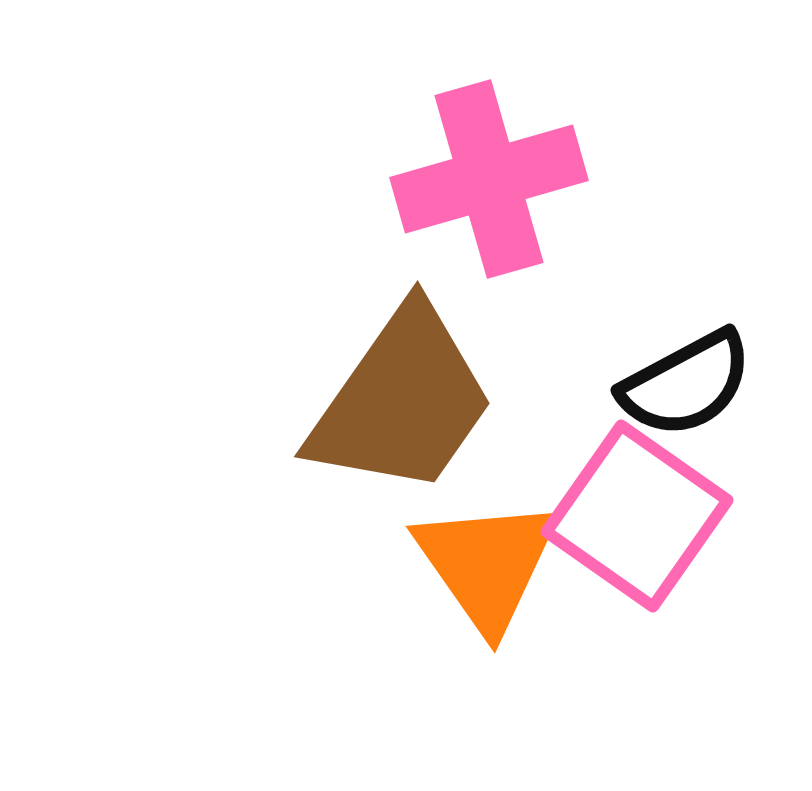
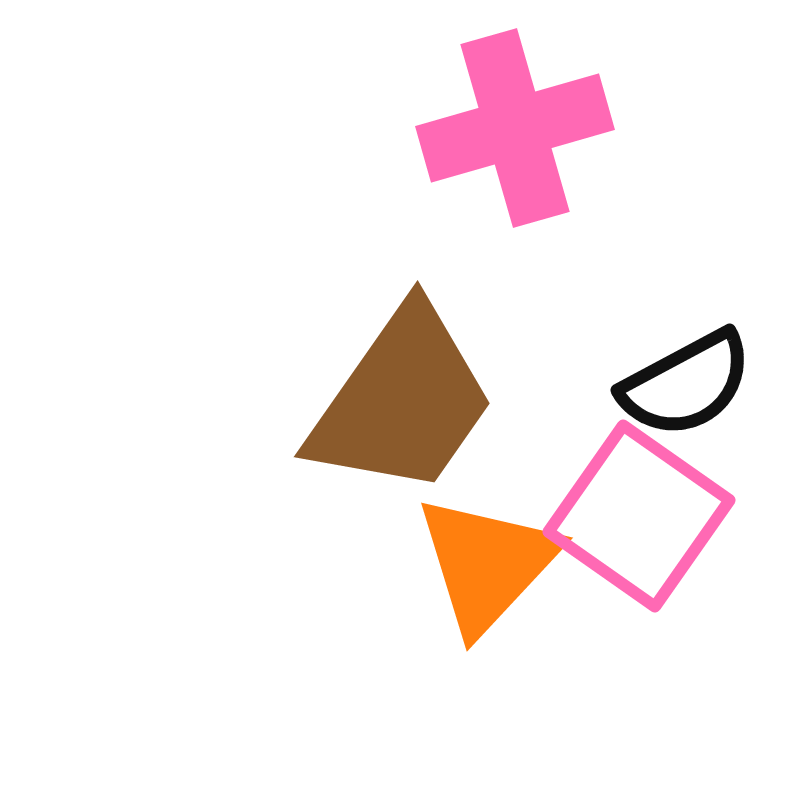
pink cross: moved 26 px right, 51 px up
pink square: moved 2 px right
orange triangle: rotated 18 degrees clockwise
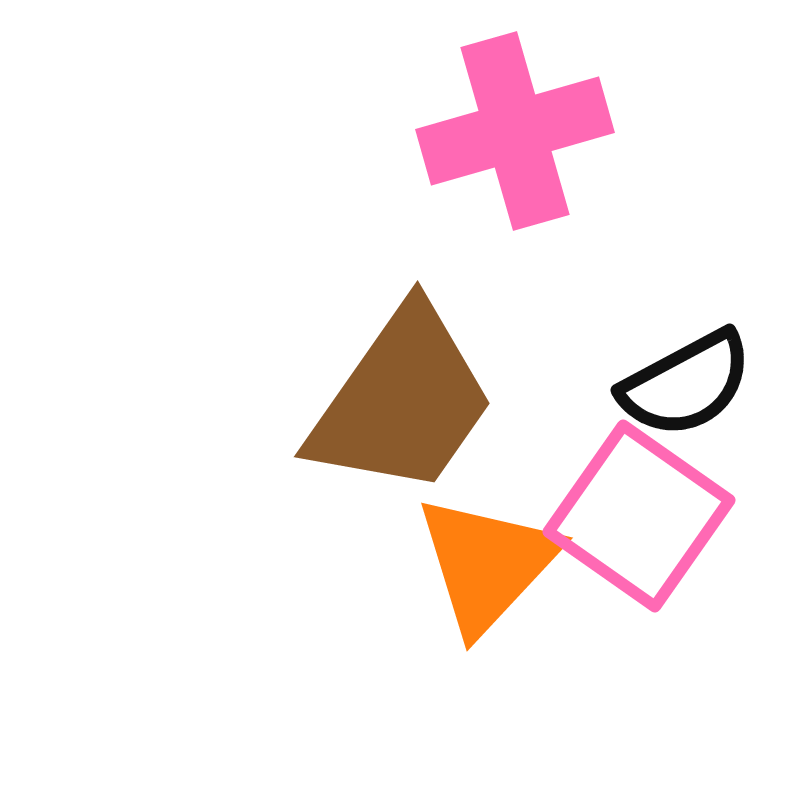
pink cross: moved 3 px down
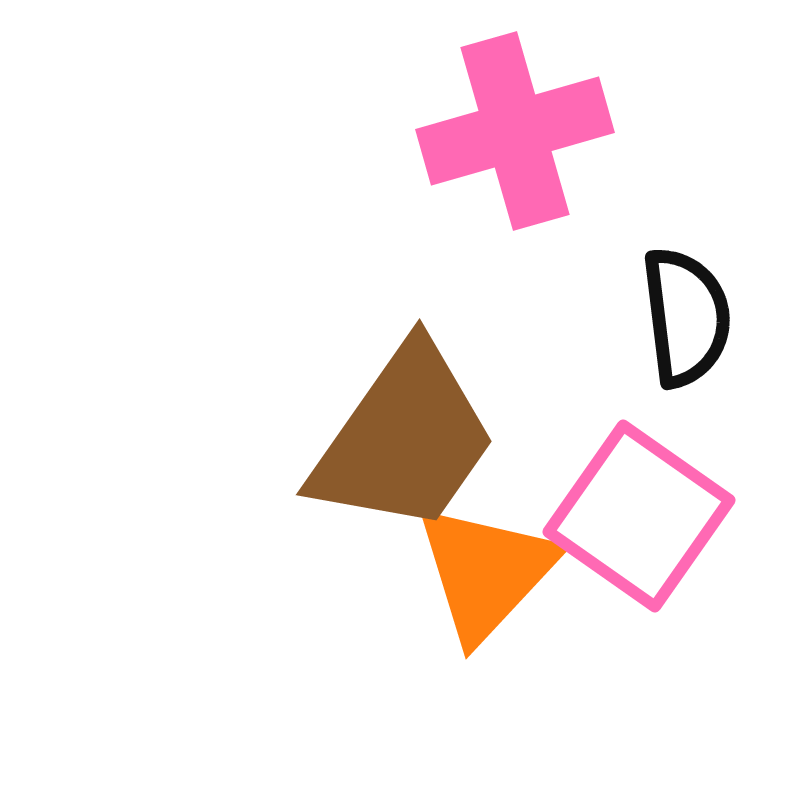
black semicircle: moved 67 px up; rotated 69 degrees counterclockwise
brown trapezoid: moved 2 px right, 38 px down
orange triangle: moved 1 px left, 8 px down
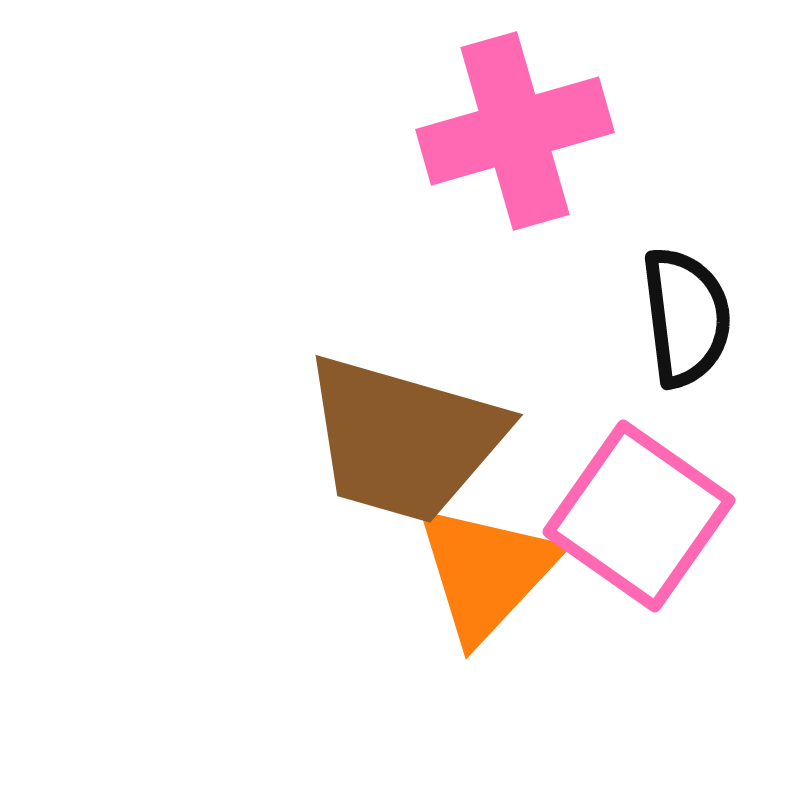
brown trapezoid: rotated 71 degrees clockwise
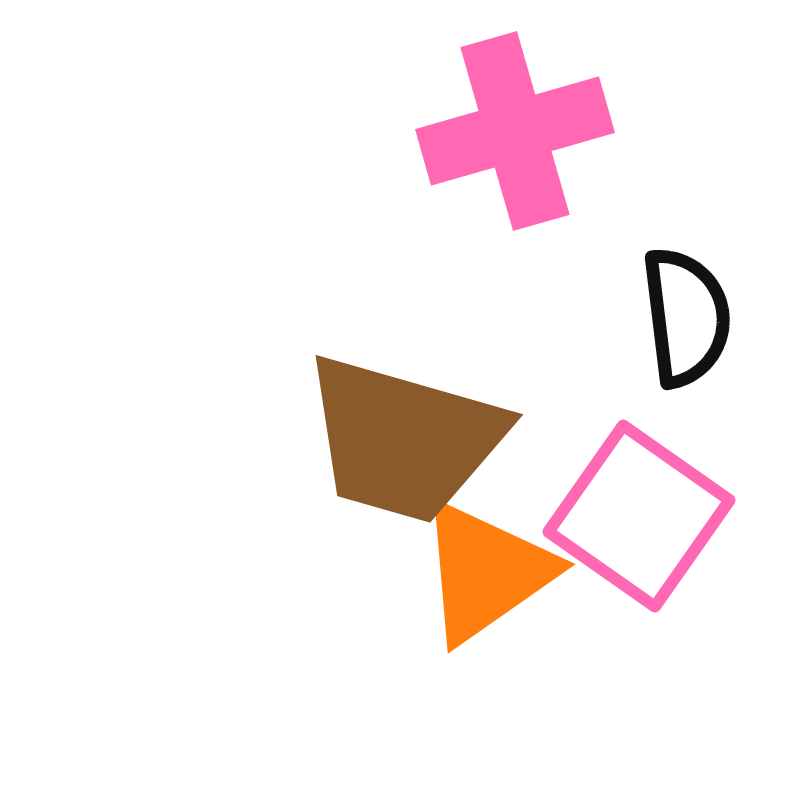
orange triangle: rotated 12 degrees clockwise
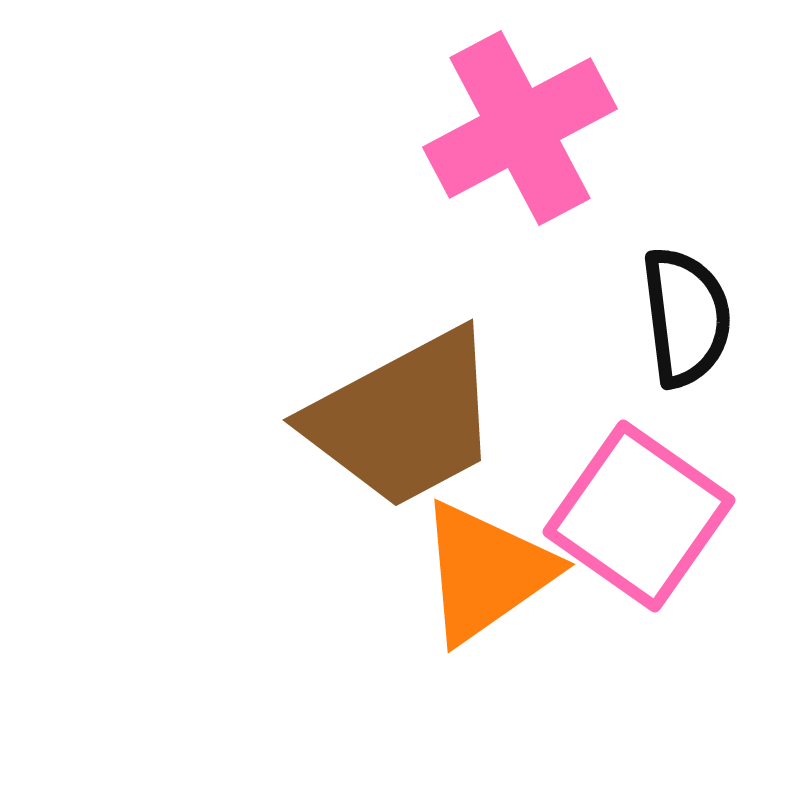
pink cross: moved 5 px right, 3 px up; rotated 12 degrees counterclockwise
brown trapezoid: moved 20 px up; rotated 44 degrees counterclockwise
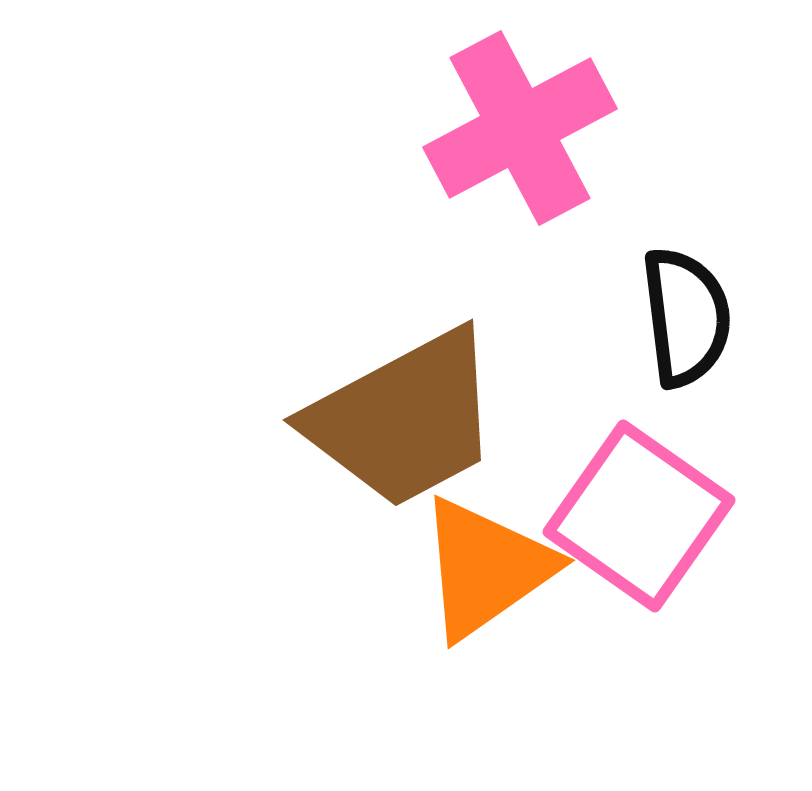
orange triangle: moved 4 px up
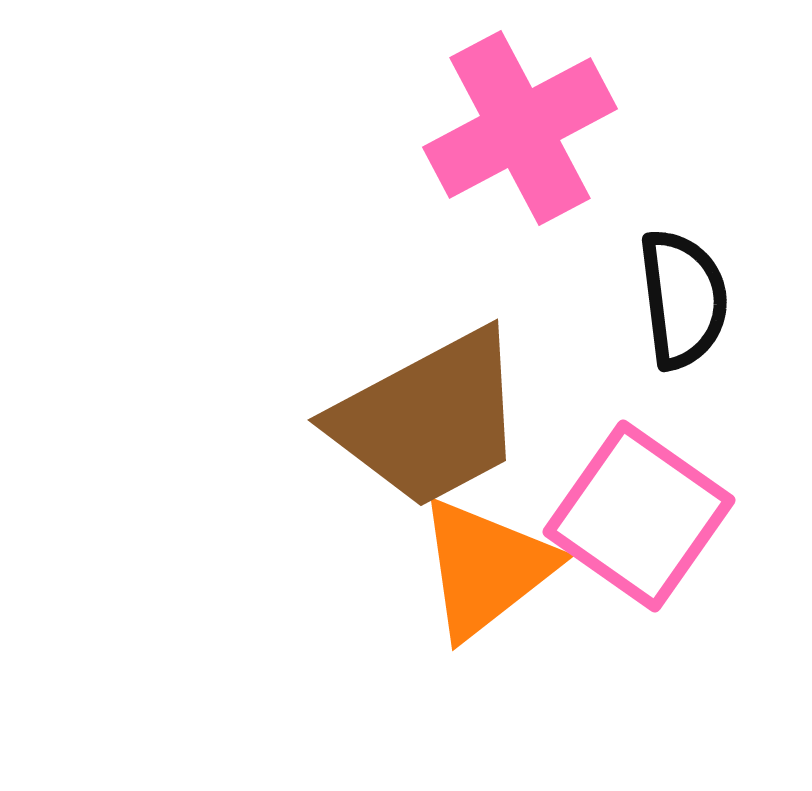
black semicircle: moved 3 px left, 18 px up
brown trapezoid: moved 25 px right
orange triangle: rotated 3 degrees counterclockwise
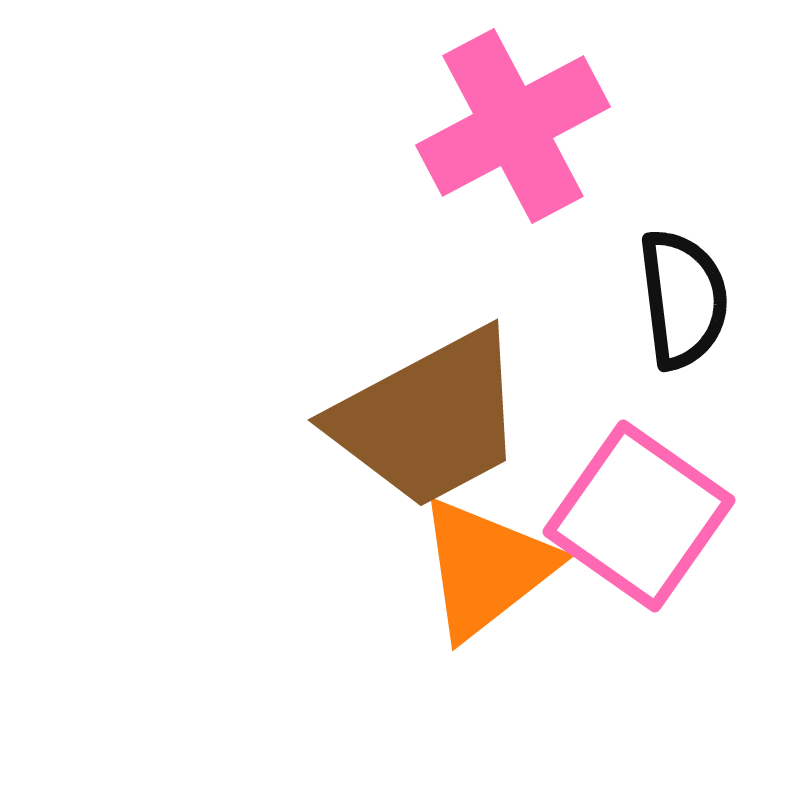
pink cross: moved 7 px left, 2 px up
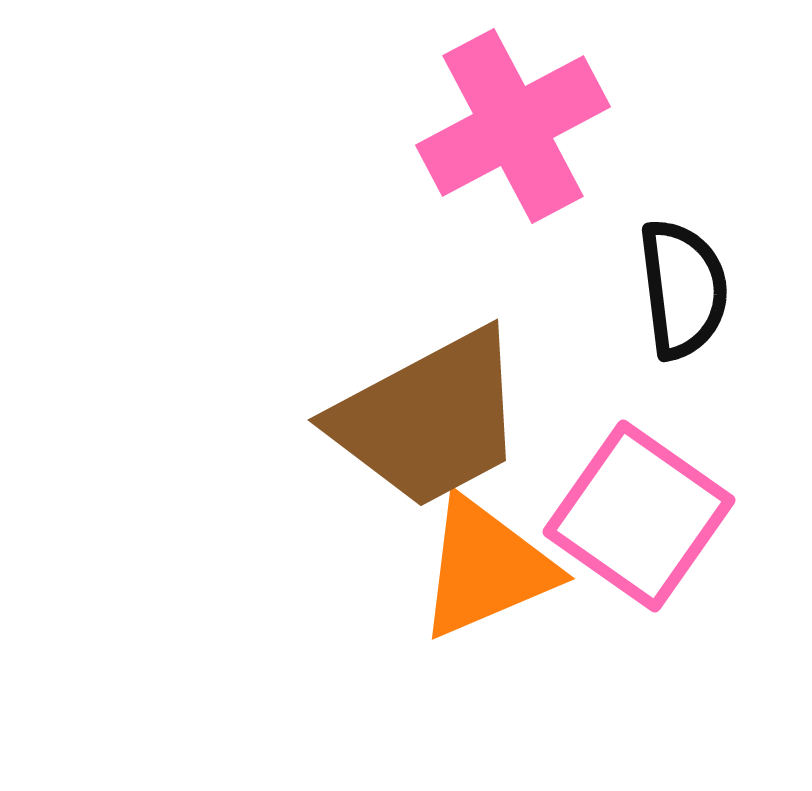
black semicircle: moved 10 px up
orange triangle: rotated 15 degrees clockwise
